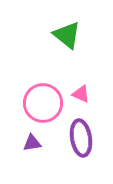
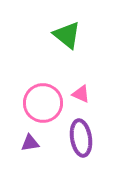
purple triangle: moved 2 px left
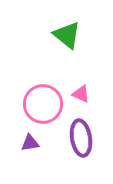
pink circle: moved 1 px down
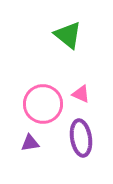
green triangle: moved 1 px right
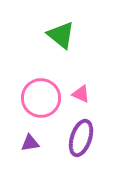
green triangle: moved 7 px left
pink circle: moved 2 px left, 6 px up
purple ellipse: rotated 27 degrees clockwise
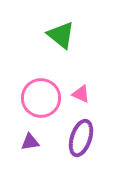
purple triangle: moved 1 px up
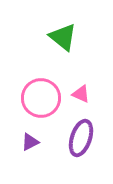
green triangle: moved 2 px right, 2 px down
purple triangle: rotated 18 degrees counterclockwise
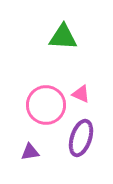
green triangle: rotated 36 degrees counterclockwise
pink circle: moved 5 px right, 7 px down
purple triangle: moved 10 px down; rotated 18 degrees clockwise
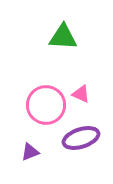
purple ellipse: rotated 54 degrees clockwise
purple triangle: rotated 12 degrees counterclockwise
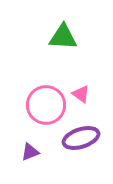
pink triangle: rotated 12 degrees clockwise
